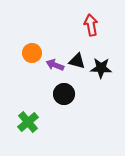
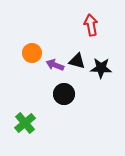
green cross: moved 3 px left, 1 px down
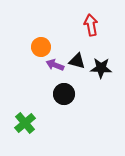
orange circle: moved 9 px right, 6 px up
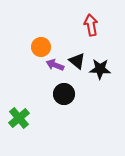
black triangle: rotated 24 degrees clockwise
black star: moved 1 px left, 1 px down
green cross: moved 6 px left, 5 px up
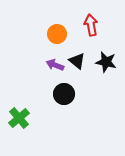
orange circle: moved 16 px right, 13 px up
black star: moved 6 px right, 7 px up; rotated 10 degrees clockwise
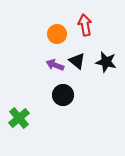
red arrow: moved 6 px left
black circle: moved 1 px left, 1 px down
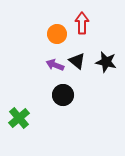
red arrow: moved 3 px left, 2 px up; rotated 10 degrees clockwise
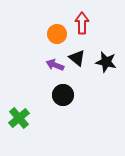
black triangle: moved 3 px up
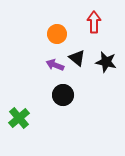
red arrow: moved 12 px right, 1 px up
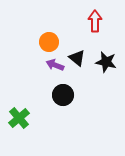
red arrow: moved 1 px right, 1 px up
orange circle: moved 8 px left, 8 px down
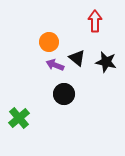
black circle: moved 1 px right, 1 px up
